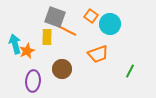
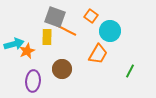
cyan circle: moved 7 px down
cyan arrow: moved 1 px left; rotated 90 degrees clockwise
orange trapezoid: rotated 40 degrees counterclockwise
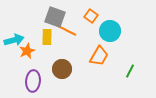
cyan arrow: moved 4 px up
orange trapezoid: moved 1 px right, 2 px down
